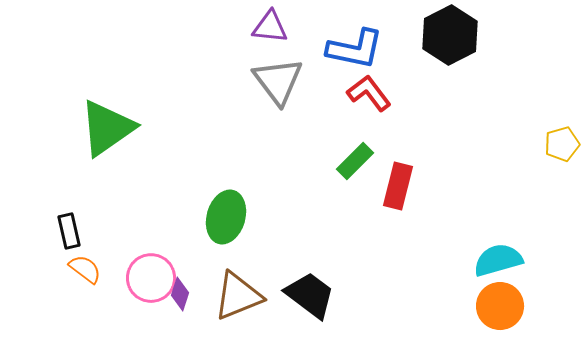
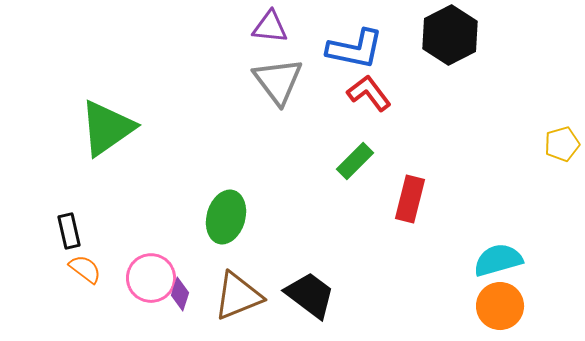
red rectangle: moved 12 px right, 13 px down
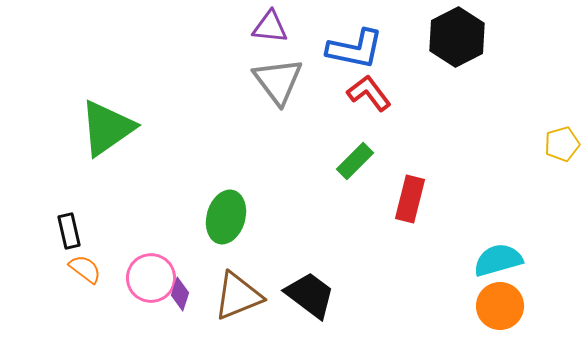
black hexagon: moved 7 px right, 2 px down
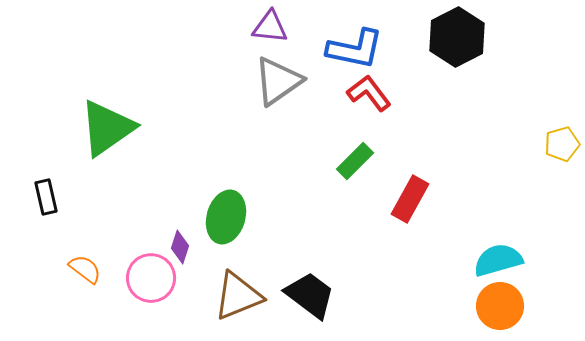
gray triangle: rotated 32 degrees clockwise
red rectangle: rotated 15 degrees clockwise
black rectangle: moved 23 px left, 34 px up
purple diamond: moved 47 px up
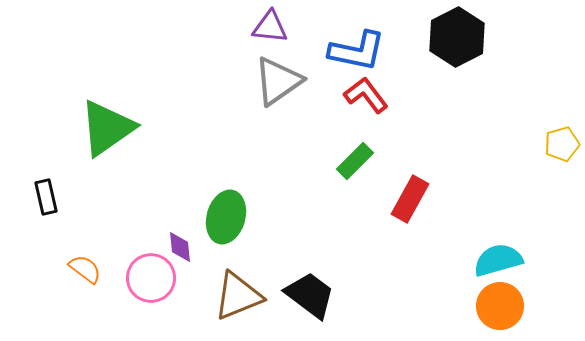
blue L-shape: moved 2 px right, 2 px down
red L-shape: moved 3 px left, 2 px down
purple diamond: rotated 24 degrees counterclockwise
